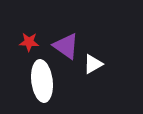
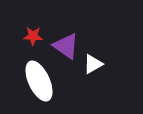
red star: moved 4 px right, 6 px up
white ellipse: moved 3 px left; rotated 18 degrees counterclockwise
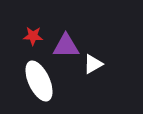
purple triangle: rotated 36 degrees counterclockwise
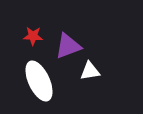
purple triangle: moved 2 px right; rotated 20 degrees counterclockwise
white triangle: moved 3 px left, 7 px down; rotated 20 degrees clockwise
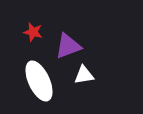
red star: moved 4 px up; rotated 12 degrees clockwise
white triangle: moved 6 px left, 4 px down
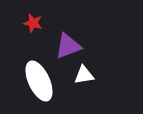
red star: moved 9 px up
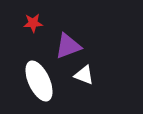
red star: rotated 18 degrees counterclockwise
white triangle: rotated 30 degrees clockwise
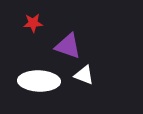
purple triangle: rotated 40 degrees clockwise
white ellipse: rotated 63 degrees counterclockwise
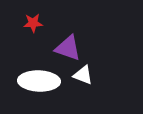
purple triangle: moved 2 px down
white triangle: moved 1 px left
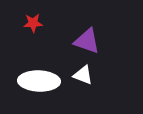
purple triangle: moved 19 px right, 7 px up
